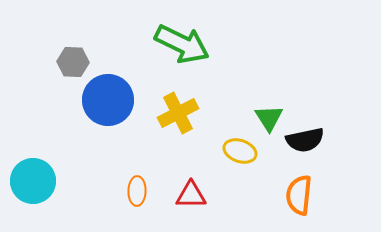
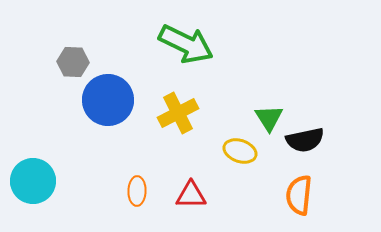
green arrow: moved 4 px right
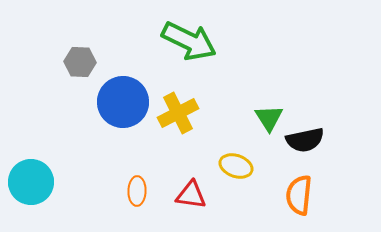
green arrow: moved 3 px right, 3 px up
gray hexagon: moved 7 px right
blue circle: moved 15 px right, 2 px down
yellow ellipse: moved 4 px left, 15 px down
cyan circle: moved 2 px left, 1 px down
red triangle: rotated 8 degrees clockwise
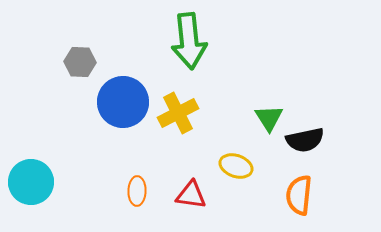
green arrow: rotated 58 degrees clockwise
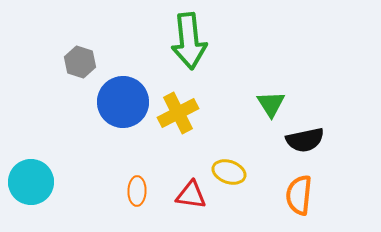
gray hexagon: rotated 16 degrees clockwise
green triangle: moved 2 px right, 14 px up
yellow ellipse: moved 7 px left, 6 px down
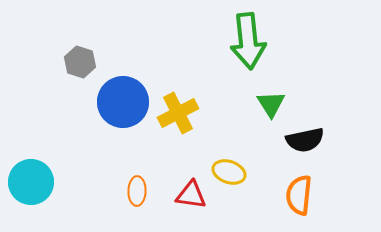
green arrow: moved 59 px right
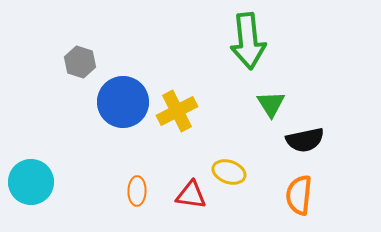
yellow cross: moved 1 px left, 2 px up
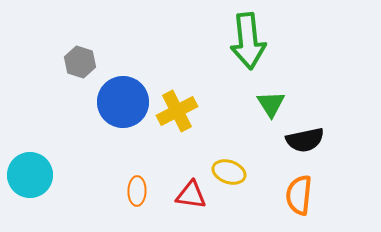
cyan circle: moved 1 px left, 7 px up
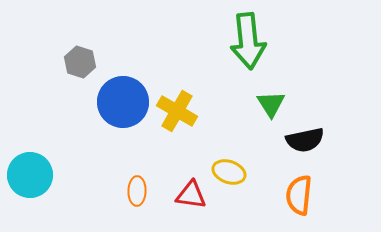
yellow cross: rotated 33 degrees counterclockwise
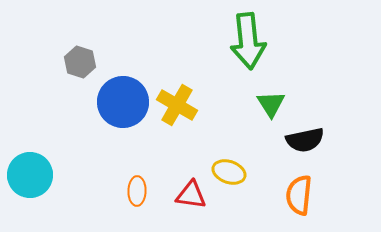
yellow cross: moved 6 px up
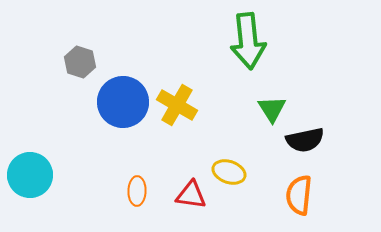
green triangle: moved 1 px right, 5 px down
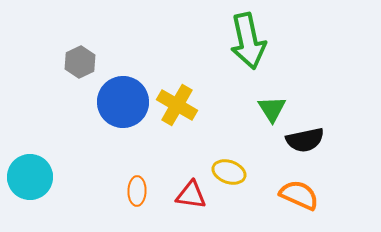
green arrow: rotated 6 degrees counterclockwise
gray hexagon: rotated 16 degrees clockwise
cyan circle: moved 2 px down
orange semicircle: rotated 108 degrees clockwise
